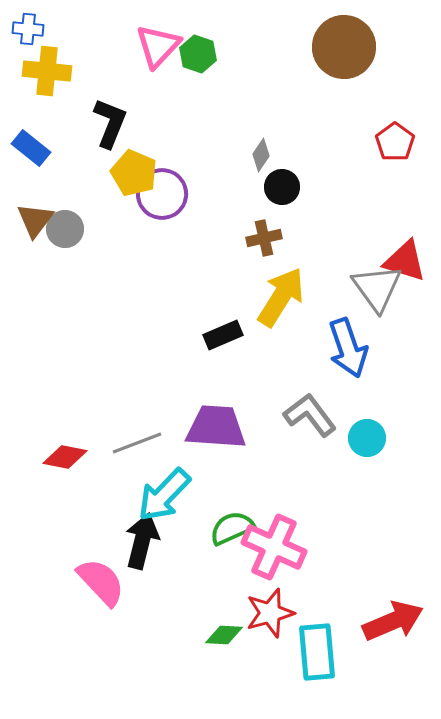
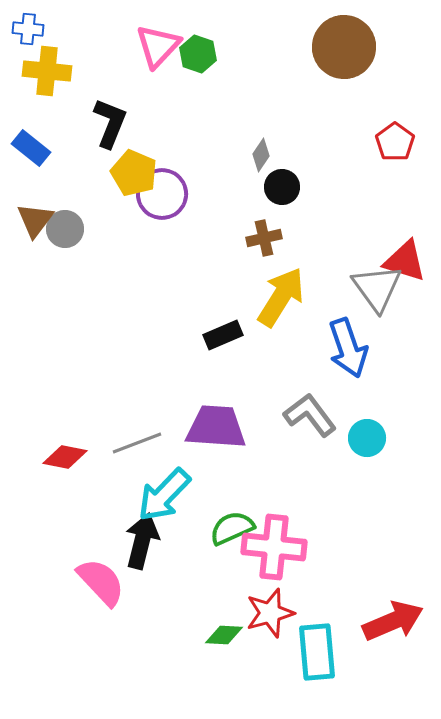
pink cross: rotated 18 degrees counterclockwise
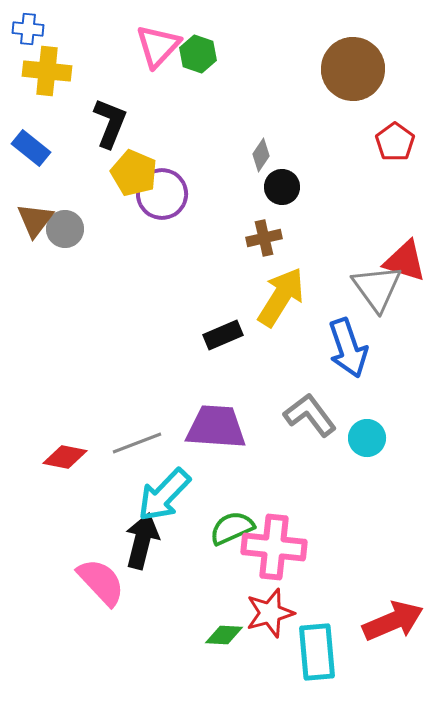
brown circle: moved 9 px right, 22 px down
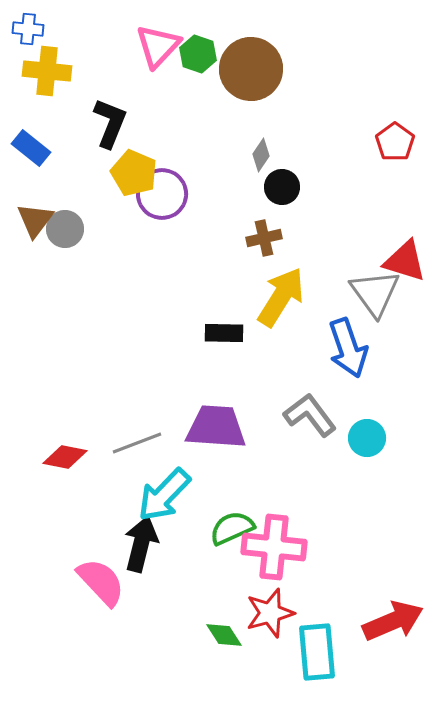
brown circle: moved 102 px left
gray triangle: moved 2 px left, 5 px down
black rectangle: moved 1 px right, 2 px up; rotated 24 degrees clockwise
black arrow: moved 1 px left, 3 px down
green diamond: rotated 54 degrees clockwise
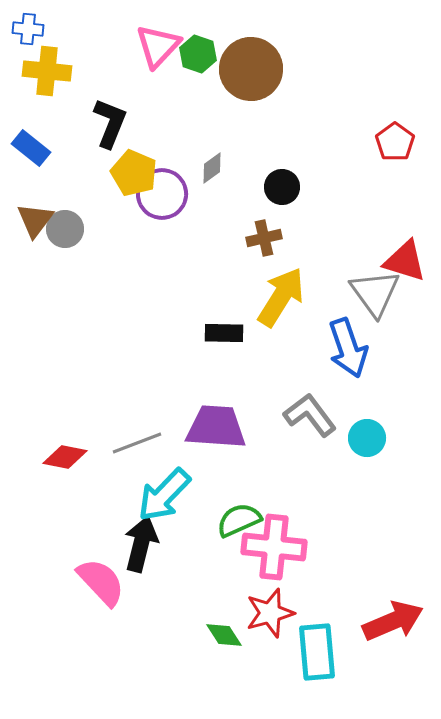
gray diamond: moved 49 px left, 13 px down; rotated 20 degrees clockwise
green semicircle: moved 7 px right, 8 px up
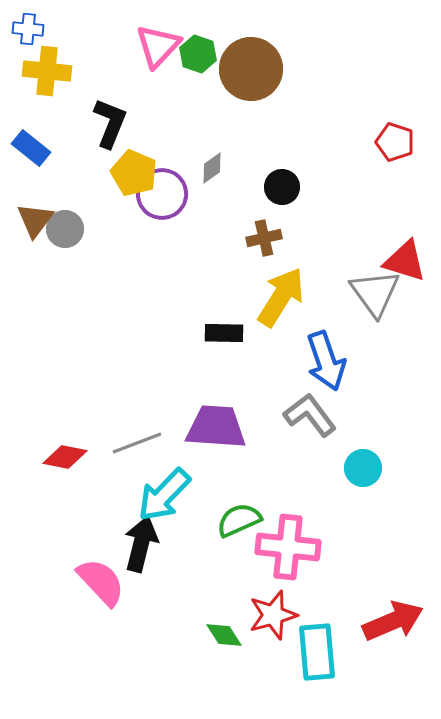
red pentagon: rotated 18 degrees counterclockwise
blue arrow: moved 22 px left, 13 px down
cyan circle: moved 4 px left, 30 px down
pink cross: moved 14 px right
red star: moved 3 px right, 2 px down
